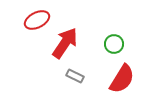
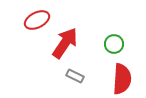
red semicircle: rotated 28 degrees counterclockwise
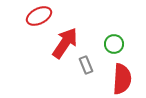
red ellipse: moved 2 px right, 4 px up
gray rectangle: moved 11 px right, 11 px up; rotated 42 degrees clockwise
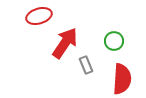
red ellipse: rotated 10 degrees clockwise
green circle: moved 3 px up
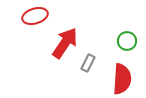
red ellipse: moved 4 px left
green circle: moved 13 px right
gray rectangle: moved 2 px right, 2 px up; rotated 48 degrees clockwise
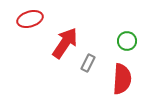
red ellipse: moved 5 px left, 3 px down
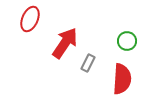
red ellipse: rotated 50 degrees counterclockwise
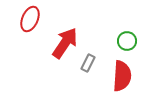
red semicircle: moved 3 px up
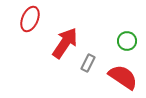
red semicircle: moved 1 px right, 1 px down; rotated 60 degrees counterclockwise
